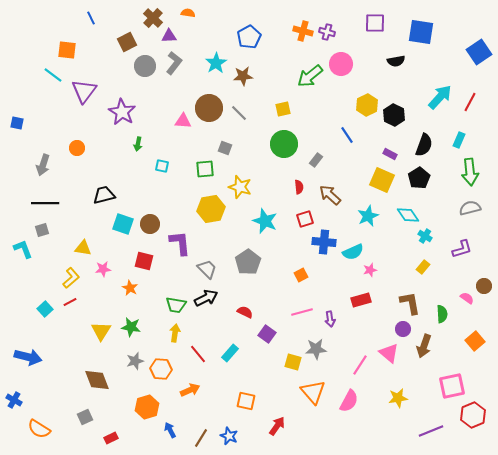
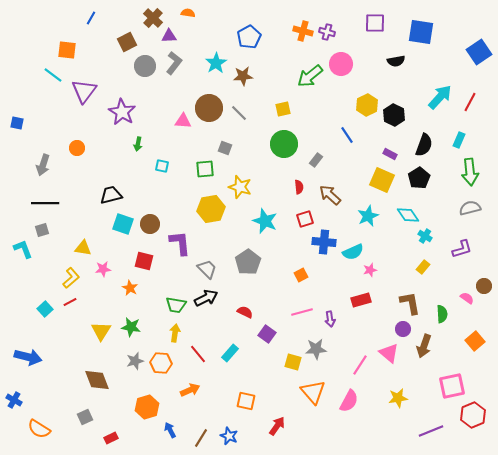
blue line at (91, 18): rotated 56 degrees clockwise
black trapezoid at (104, 195): moved 7 px right
orange hexagon at (161, 369): moved 6 px up
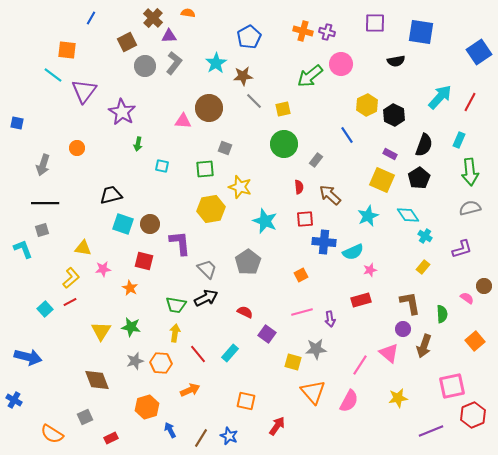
gray line at (239, 113): moved 15 px right, 12 px up
red square at (305, 219): rotated 12 degrees clockwise
orange semicircle at (39, 429): moved 13 px right, 5 px down
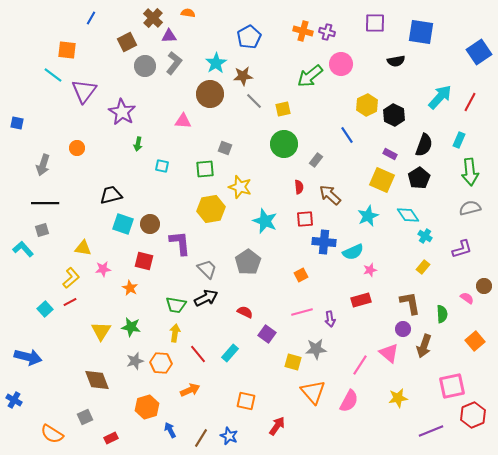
brown circle at (209, 108): moved 1 px right, 14 px up
cyan L-shape at (23, 249): rotated 20 degrees counterclockwise
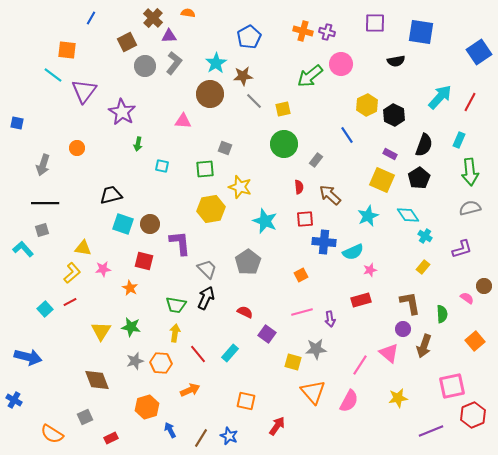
yellow L-shape at (71, 278): moved 1 px right, 5 px up
black arrow at (206, 298): rotated 40 degrees counterclockwise
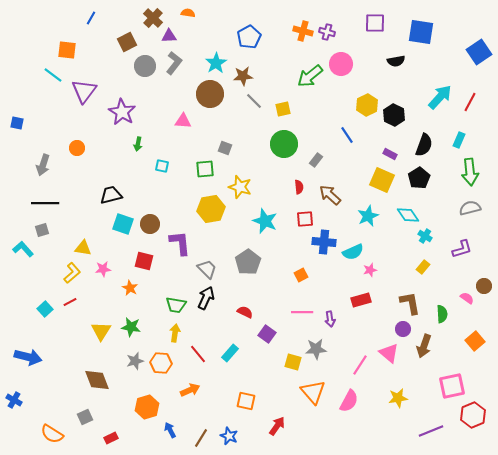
pink line at (302, 312): rotated 15 degrees clockwise
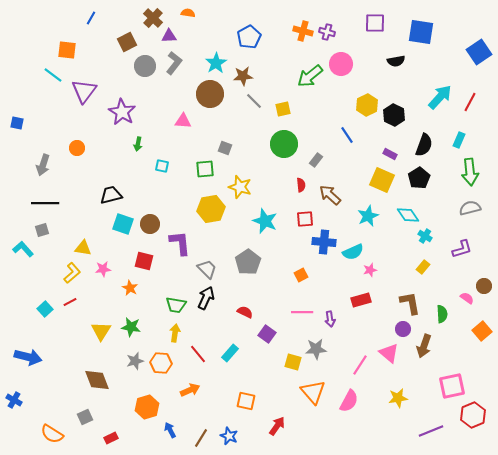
red semicircle at (299, 187): moved 2 px right, 2 px up
orange square at (475, 341): moved 7 px right, 10 px up
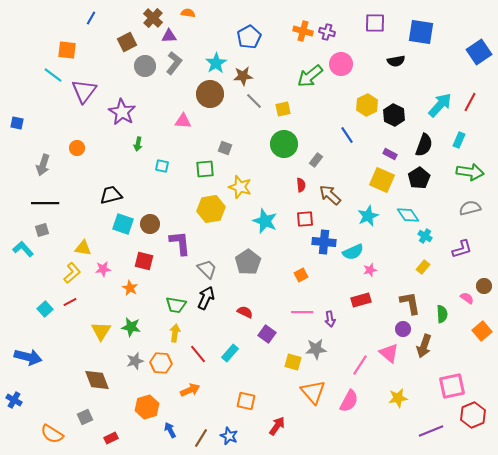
cyan arrow at (440, 97): moved 8 px down
green arrow at (470, 172): rotated 76 degrees counterclockwise
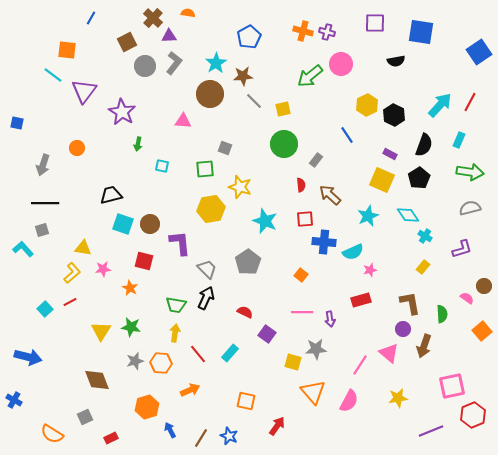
orange square at (301, 275): rotated 24 degrees counterclockwise
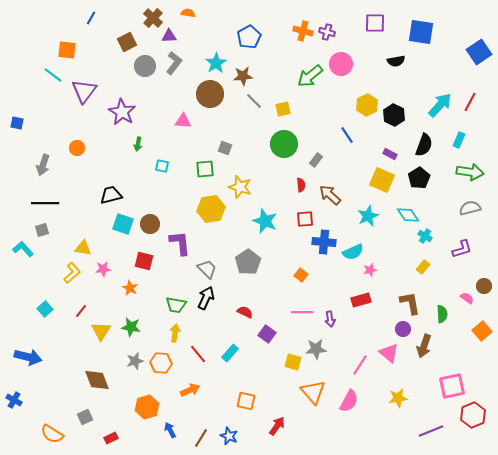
red line at (70, 302): moved 11 px right, 9 px down; rotated 24 degrees counterclockwise
